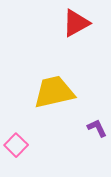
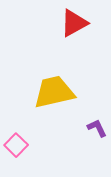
red triangle: moved 2 px left
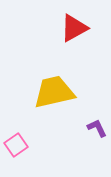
red triangle: moved 5 px down
pink square: rotated 10 degrees clockwise
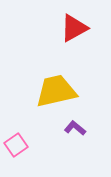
yellow trapezoid: moved 2 px right, 1 px up
purple L-shape: moved 22 px left; rotated 25 degrees counterclockwise
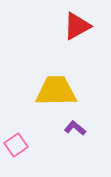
red triangle: moved 3 px right, 2 px up
yellow trapezoid: rotated 12 degrees clockwise
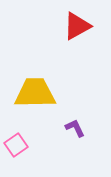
yellow trapezoid: moved 21 px left, 2 px down
purple L-shape: rotated 25 degrees clockwise
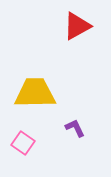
pink square: moved 7 px right, 2 px up; rotated 20 degrees counterclockwise
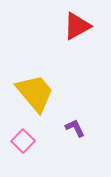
yellow trapezoid: rotated 51 degrees clockwise
pink square: moved 2 px up; rotated 10 degrees clockwise
